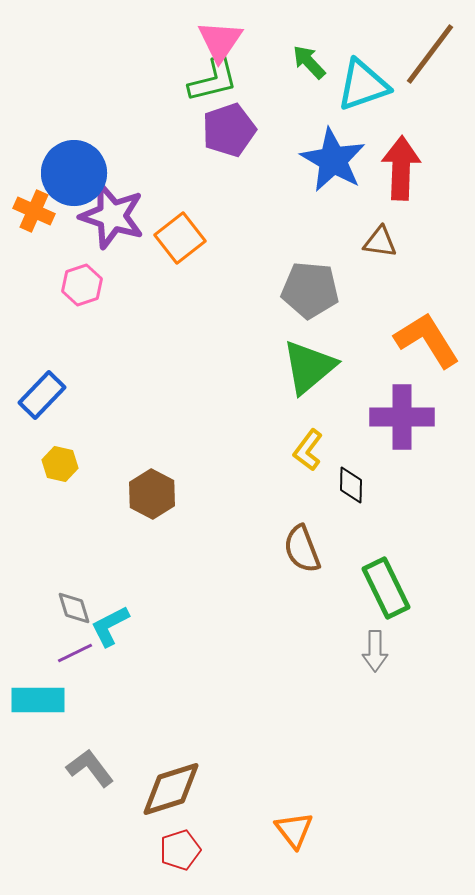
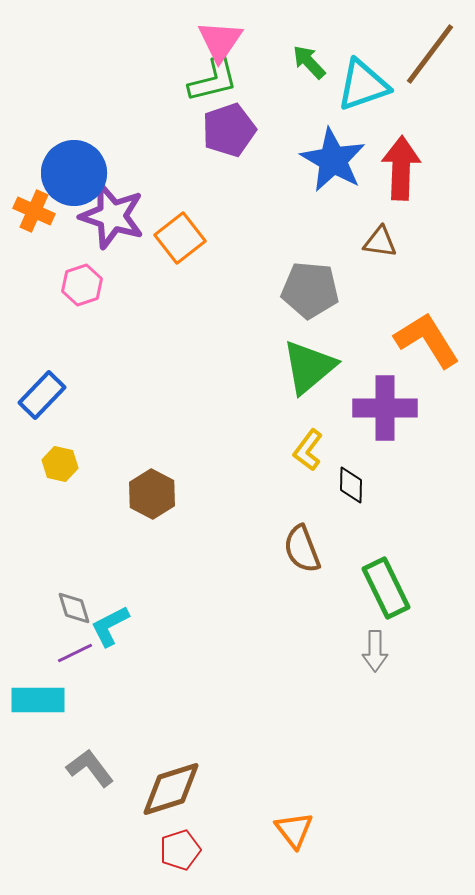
purple cross: moved 17 px left, 9 px up
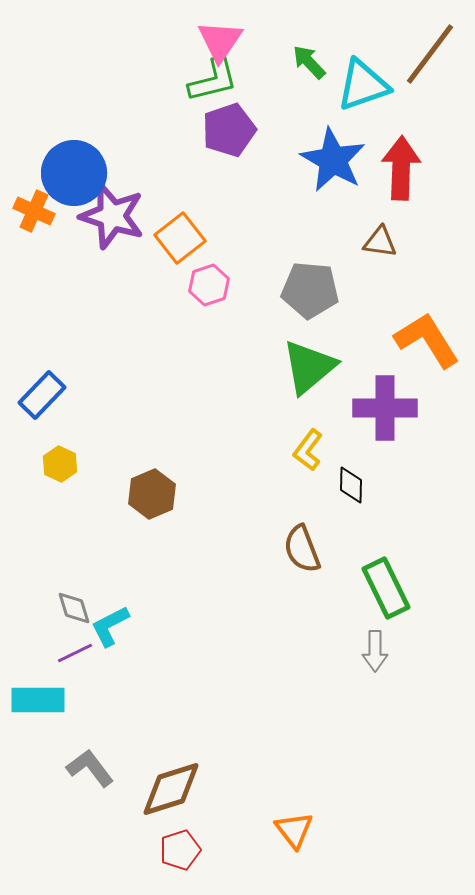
pink hexagon: moved 127 px right
yellow hexagon: rotated 12 degrees clockwise
brown hexagon: rotated 9 degrees clockwise
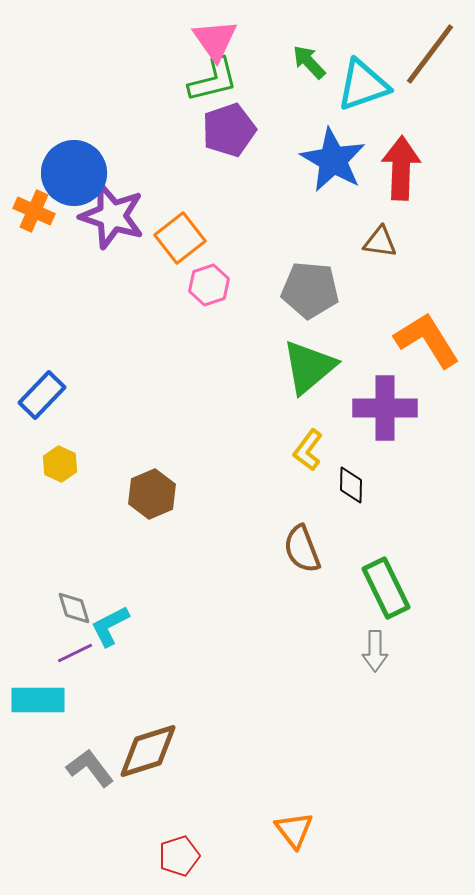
pink triangle: moved 5 px left, 1 px up; rotated 9 degrees counterclockwise
brown diamond: moved 23 px left, 38 px up
red pentagon: moved 1 px left, 6 px down
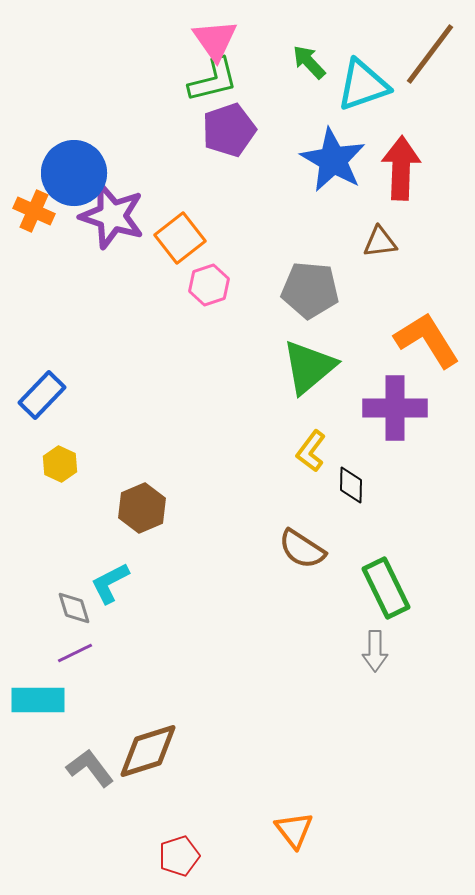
brown triangle: rotated 15 degrees counterclockwise
purple cross: moved 10 px right
yellow L-shape: moved 3 px right, 1 px down
brown hexagon: moved 10 px left, 14 px down
brown semicircle: rotated 36 degrees counterclockwise
cyan L-shape: moved 43 px up
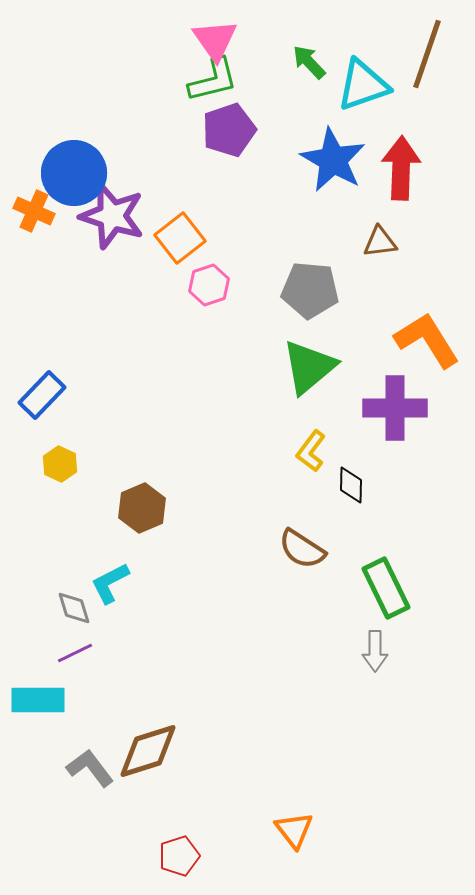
brown line: moved 3 px left; rotated 18 degrees counterclockwise
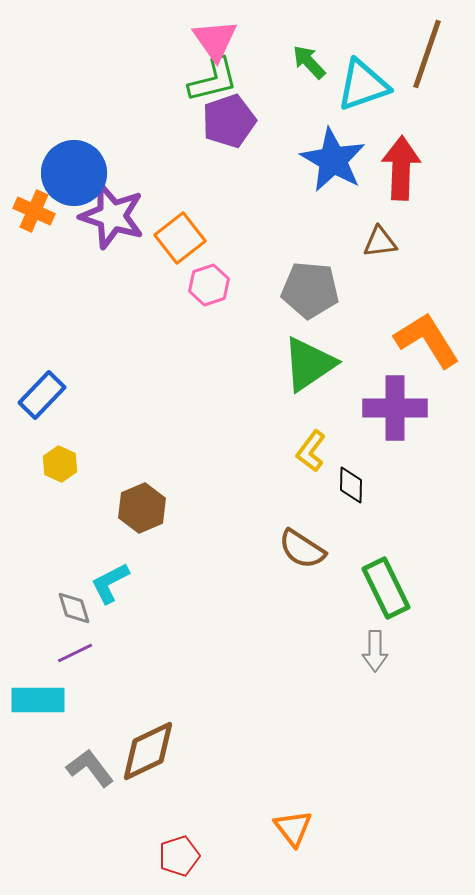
purple pentagon: moved 9 px up
green triangle: moved 3 px up; rotated 6 degrees clockwise
brown diamond: rotated 8 degrees counterclockwise
orange triangle: moved 1 px left, 2 px up
